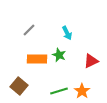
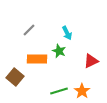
green star: moved 4 px up
brown square: moved 4 px left, 9 px up
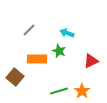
cyan arrow: rotated 136 degrees clockwise
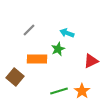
green star: moved 1 px left, 2 px up; rotated 24 degrees clockwise
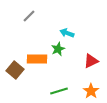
gray line: moved 14 px up
brown square: moved 7 px up
orange star: moved 9 px right
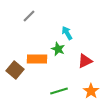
cyan arrow: rotated 40 degrees clockwise
green star: rotated 24 degrees counterclockwise
red triangle: moved 6 px left
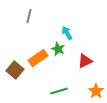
gray line: rotated 32 degrees counterclockwise
orange rectangle: moved 1 px right, 1 px up; rotated 36 degrees counterclockwise
orange star: moved 5 px right
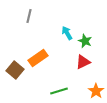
green star: moved 27 px right, 8 px up
red triangle: moved 2 px left, 1 px down
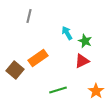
red triangle: moved 1 px left, 1 px up
green line: moved 1 px left, 1 px up
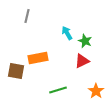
gray line: moved 2 px left
orange rectangle: rotated 24 degrees clockwise
brown square: moved 1 px right, 1 px down; rotated 30 degrees counterclockwise
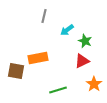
gray line: moved 17 px right
cyan arrow: moved 3 px up; rotated 96 degrees counterclockwise
orange star: moved 2 px left, 7 px up
